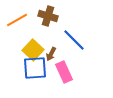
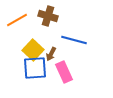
blue line: rotated 30 degrees counterclockwise
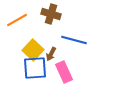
brown cross: moved 3 px right, 2 px up
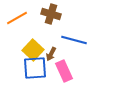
orange line: moved 2 px up
pink rectangle: moved 1 px up
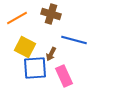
yellow square: moved 8 px left, 3 px up; rotated 15 degrees counterclockwise
pink rectangle: moved 5 px down
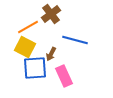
brown cross: rotated 36 degrees clockwise
orange line: moved 11 px right, 9 px down
blue line: moved 1 px right
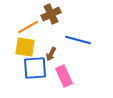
brown cross: rotated 12 degrees clockwise
blue line: moved 3 px right
yellow square: rotated 20 degrees counterclockwise
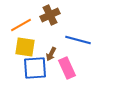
brown cross: moved 1 px left, 1 px down
orange line: moved 7 px left, 2 px up
pink rectangle: moved 3 px right, 8 px up
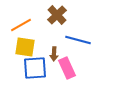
brown cross: moved 7 px right; rotated 18 degrees counterclockwise
brown arrow: moved 3 px right; rotated 24 degrees counterclockwise
